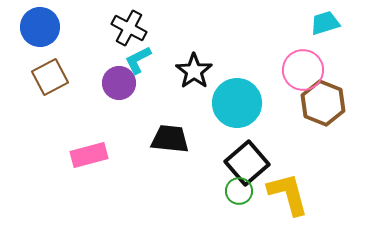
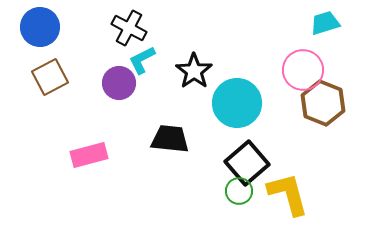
cyan L-shape: moved 4 px right
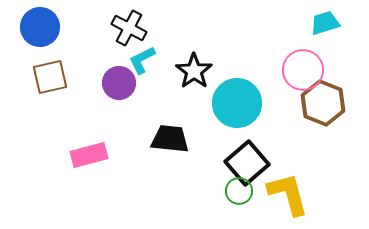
brown square: rotated 15 degrees clockwise
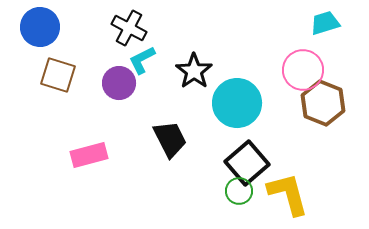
brown square: moved 8 px right, 2 px up; rotated 30 degrees clockwise
black trapezoid: rotated 57 degrees clockwise
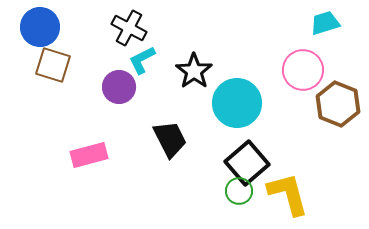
brown square: moved 5 px left, 10 px up
purple circle: moved 4 px down
brown hexagon: moved 15 px right, 1 px down
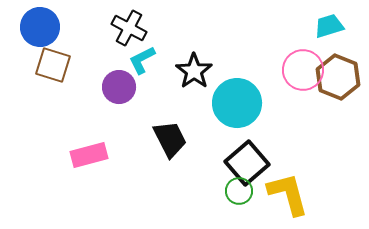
cyan trapezoid: moved 4 px right, 3 px down
brown hexagon: moved 27 px up
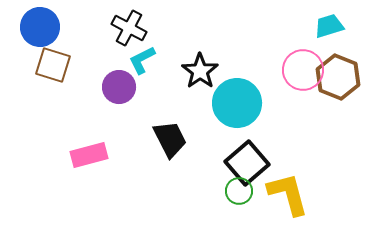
black star: moved 6 px right
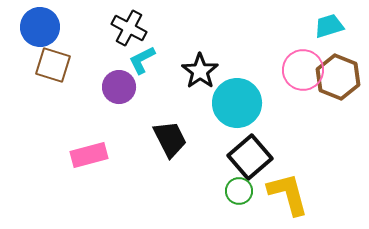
black square: moved 3 px right, 6 px up
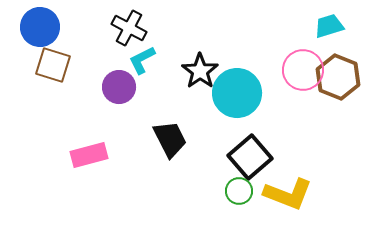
cyan circle: moved 10 px up
yellow L-shape: rotated 126 degrees clockwise
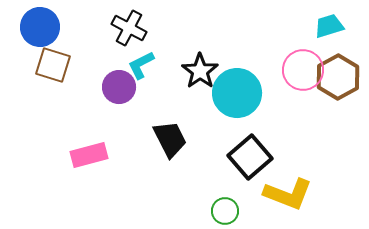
cyan L-shape: moved 1 px left, 5 px down
brown hexagon: rotated 9 degrees clockwise
green circle: moved 14 px left, 20 px down
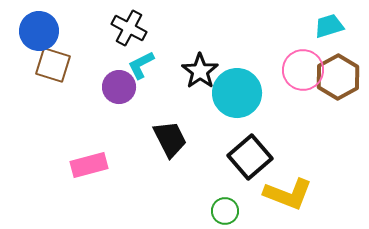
blue circle: moved 1 px left, 4 px down
pink rectangle: moved 10 px down
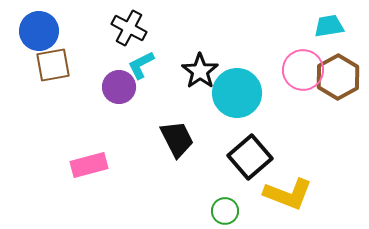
cyan trapezoid: rotated 8 degrees clockwise
brown square: rotated 27 degrees counterclockwise
black trapezoid: moved 7 px right
